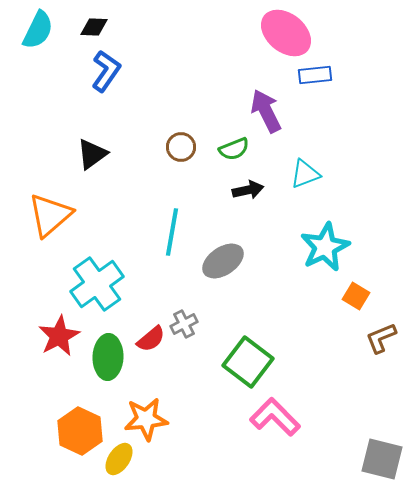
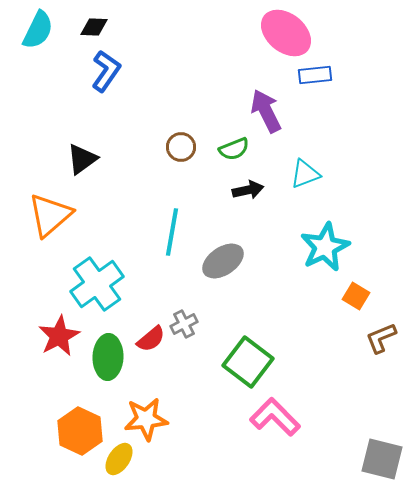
black triangle: moved 10 px left, 5 px down
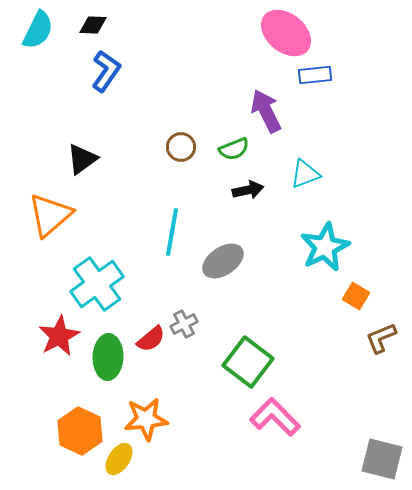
black diamond: moved 1 px left, 2 px up
